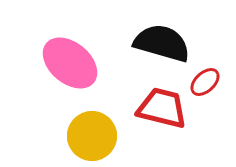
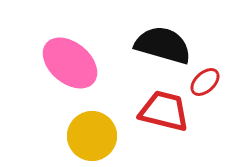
black semicircle: moved 1 px right, 2 px down
red trapezoid: moved 2 px right, 3 px down
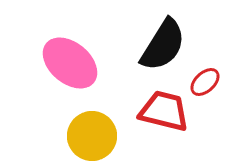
black semicircle: rotated 106 degrees clockwise
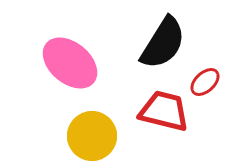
black semicircle: moved 2 px up
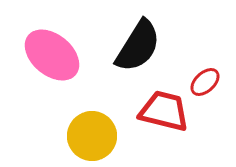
black semicircle: moved 25 px left, 3 px down
pink ellipse: moved 18 px left, 8 px up
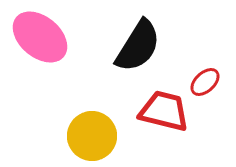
pink ellipse: moved 12 px left, 18 px up
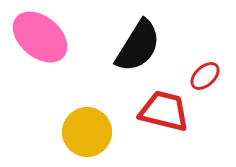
red ellipse: moved 6 px up
yellow circle: moved 5 px left, 4 px up
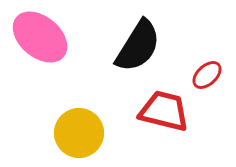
red ellipse: moved 2 px right, 1 px up
yellow circle: moved 8 px left, 1 px down
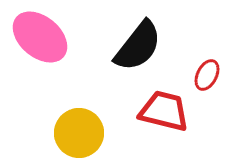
black semicircle: rotated 6 degrees clockwise
red ellipse: rotated 20 degrees counterclockwise
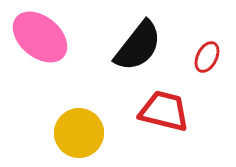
red ellipse: moved 18 px up
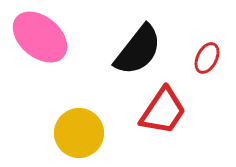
black semicircle: moved 4 px down
red ellipse: moved 1 px down
red trapezoid: moved 1 px left; rotated 110 degrees clockwise
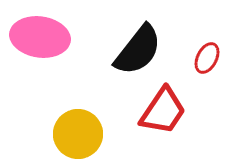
pink ellipse: rotated 32 degrees counterclockwise
yellow circle: moved 1 px left, 1 px down
